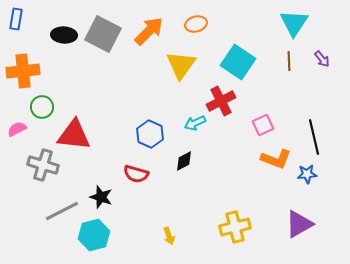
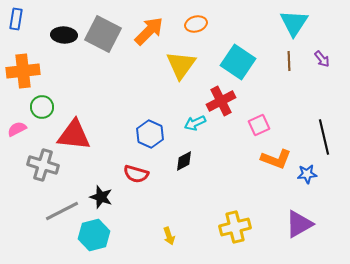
pink square: moved 4 px left
black line: moved 10 px right
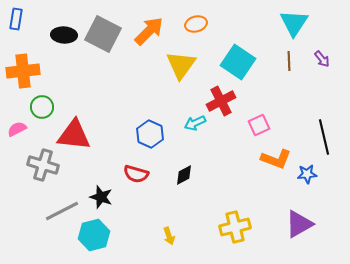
black diamond: moved 14 px down
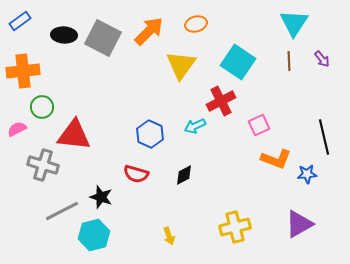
blue rectangle: moved 4 px right, 2 px down; rotated 45 degrees clockwise
gray square: moved 4 px down
cyan arrow: moved 3 px down
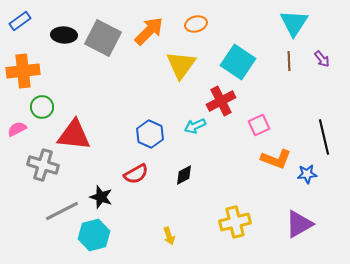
red semicircle: rotated 45 degrees counterclockwise
yellow cross: moved 5 px up
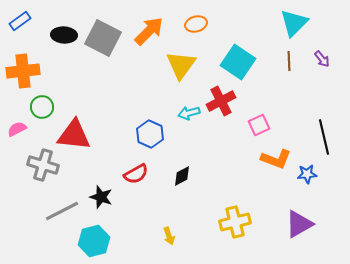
cyan triangle: rotated 12 degrees clockwise
cyan arrow: moved 6 px left, 13 px up; rotated 10 degrees clockwise
black diamond: moved 2 px left, 1 px down
cyan hexagon: moved 6 px down
